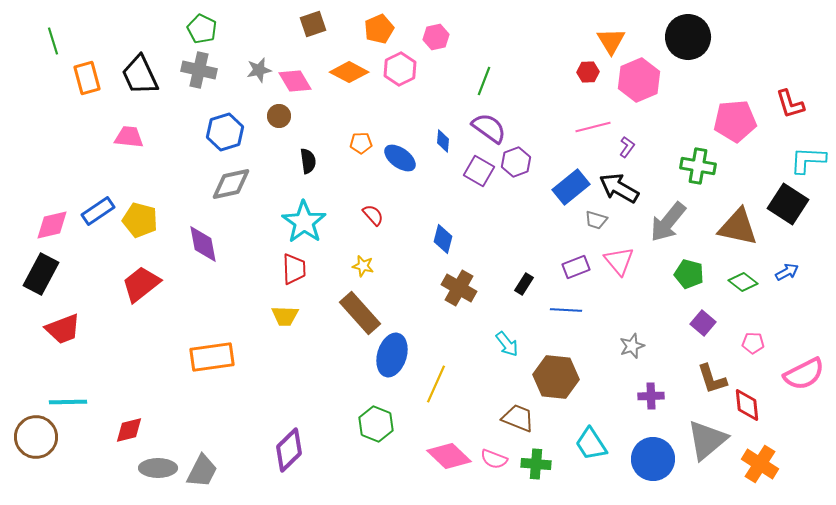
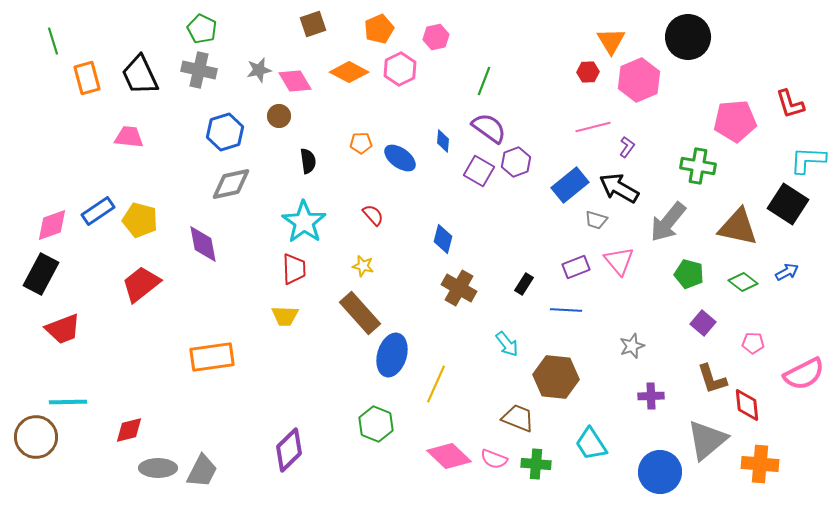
blue rectangle at (571, 187): moved 1 px left, 2 px up
pink diamond at (52, 225): rotated 6 degrees counterclockwise
blue circle at (653, 459): moved 7 px right, 13 px down
orange cross at (760, 464): rotated 27 degrees counterclockwise
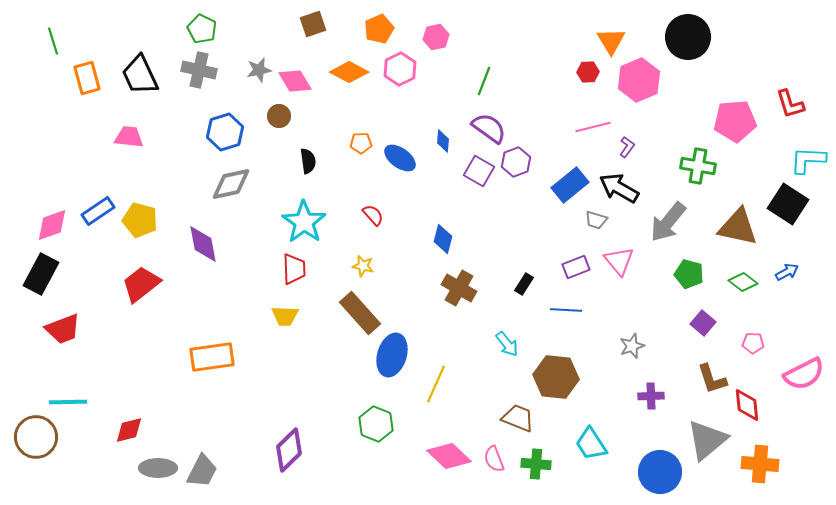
pink semicircle at (494, 459): rotated 48 degrees clockwise
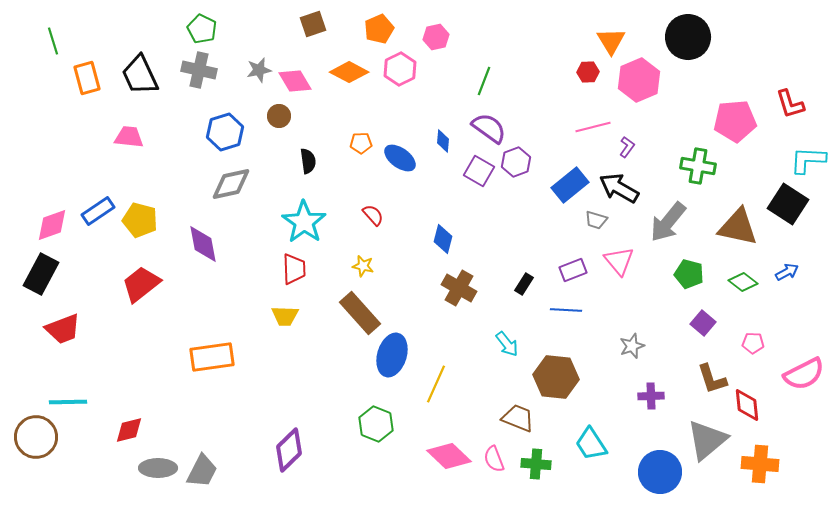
purple rectangle at (576, 267): moved 3 px left, 3 px down
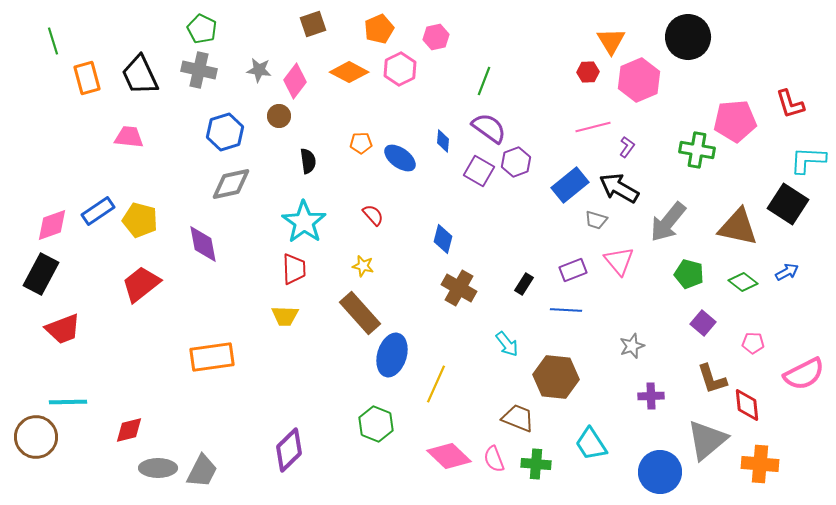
gray star at (259, 70): rotated 20 degrees clockwise
pink diamond at (295, 81): rotated 68 degrees clockwise
green cross at (698, 166): moved 1 px left, 16 px up
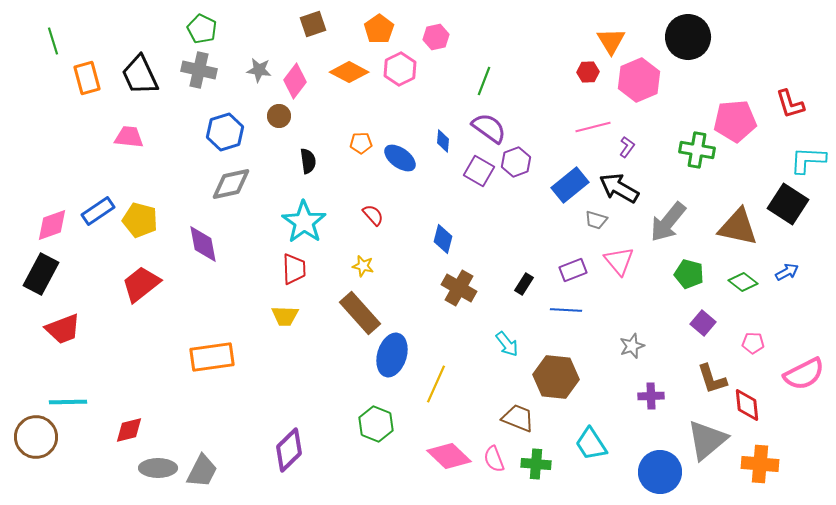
orange pentagon at (379, 29): rotated 12 degrees counterclockwise
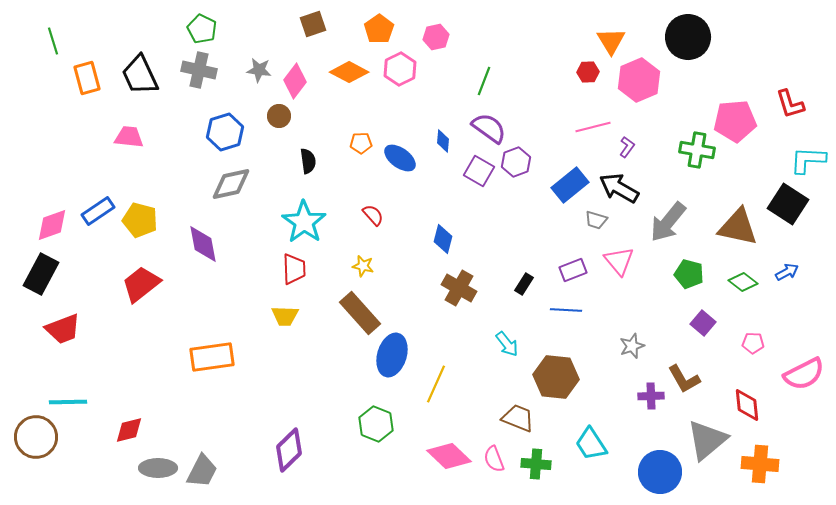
brown L-shape at (712, 379): moved 28 px left; rotated 12 degrees counterclockwise
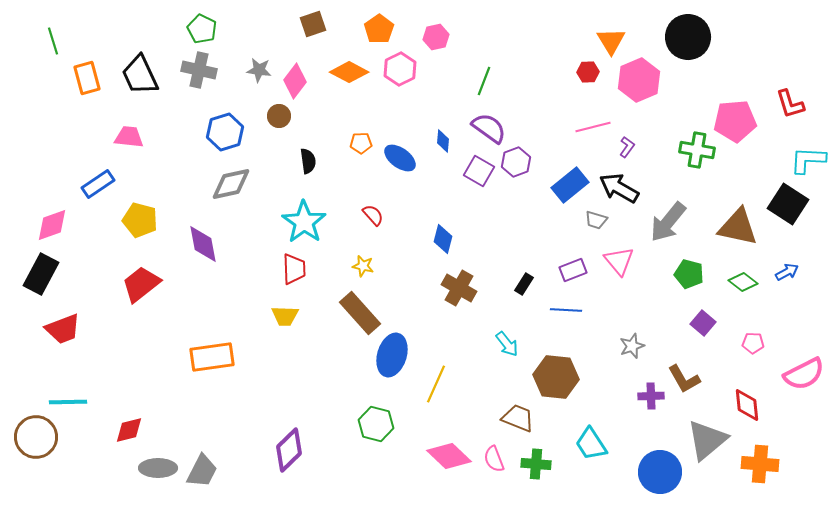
blue rectangle at (98, 211): moved 27 px up
green hexagon at (376, 424): rotated 8 degrees counterclockwise
